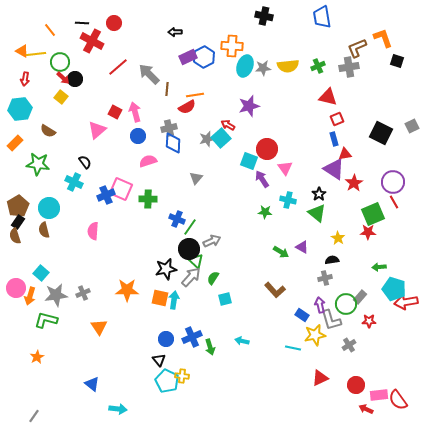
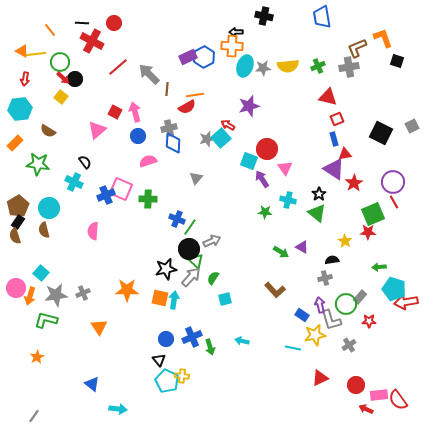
black arrow at (175, 32): moved 61 px right
yellow star at (338, 238): moved 7 px right, 3 px down
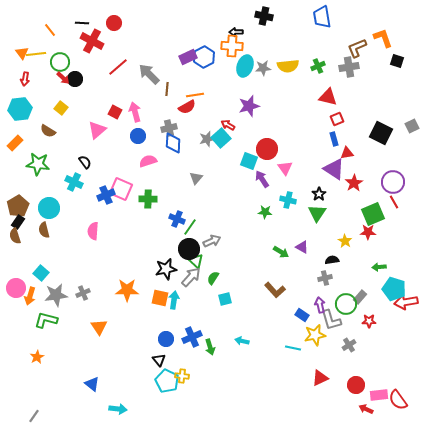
orange triangle at (22, 51): moved 2 px down; rotated 24 degrees clockwise
yellow square at (61, 97): moved 11 px down
red triangle at (345, 154): moved 2 px right, 1 px up
green triangle at (317, 213): rotated 24 degrees clockwise
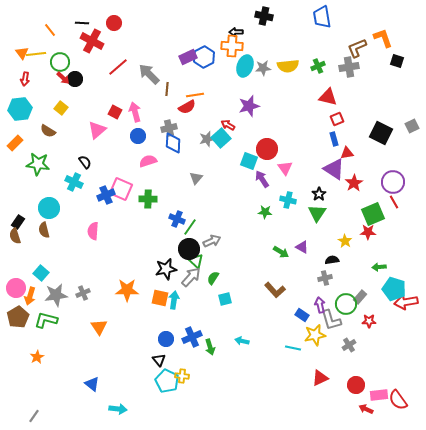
brown pentagon at (18, 206): moved 111 px down
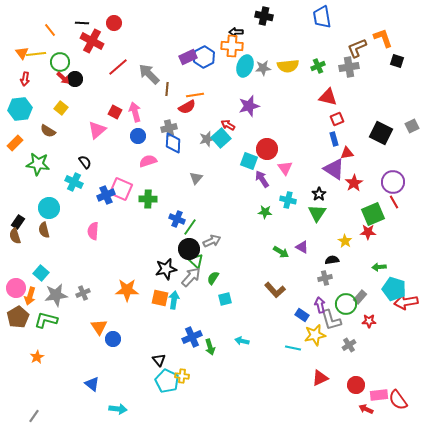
blue circle at (166, 339): moved 53 px left
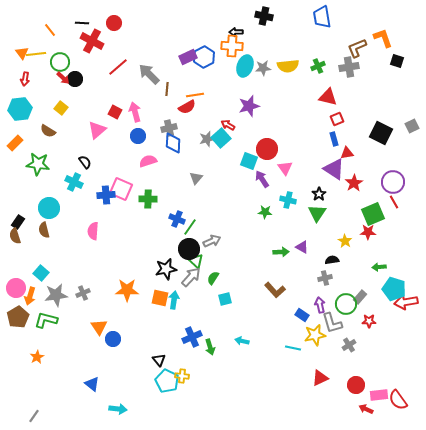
blue cross at (106, 195): rotated 18 degrees clockwise
green arrow at (281, 252): rotated 35 degrees counterclockwise
gray L-shape at (331, 320): moved 1 px right, 3 px down
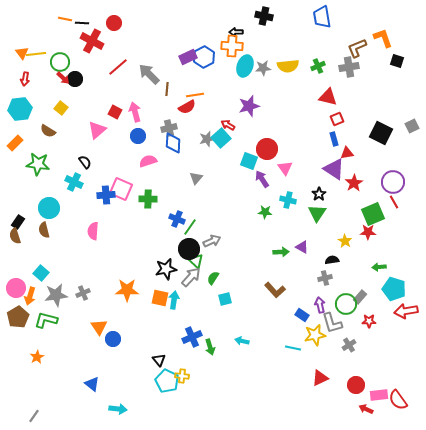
orange line at (50, 30): moved 15 px right, 11 px up; rotated 40 degrees counterclockwise
red arrow at (406, 302): moved 9 px down
